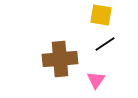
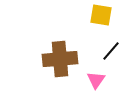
black line: moved 6 px right, 7 px down; rotated 15 degrees counterclockwise
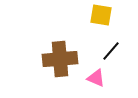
pink triangle: moved 2 px up; rotated 42 degrees counterclockwise
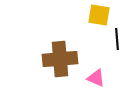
yellow square: moved 2 px left
black line: moved 6 px right, 12 px up; rotated 45 degrees counterclockwise
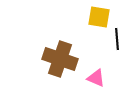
yellow square: moved 2 px down
brown cross: rotated 24 degrees clockwise
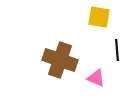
black line: moved 11 px down
brown cross: moved 1 px down
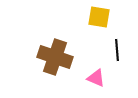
brown cross: moved 5 px left, 3 px up
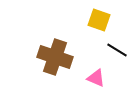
yellow square: moved 3 px down; rotated 10 degrees clockwise
black line: rotated 55 degrees counterclockwise
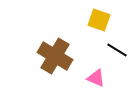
brown cross: moved 1 px up; rotated 12 degrees clockwise
